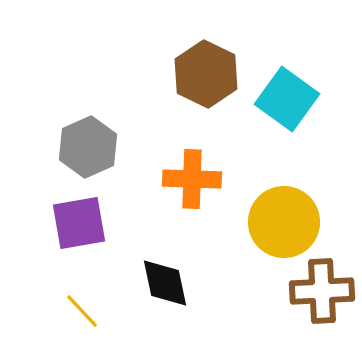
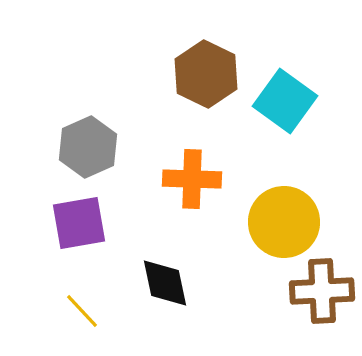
cyan square: moved 2 px left, 2 px down
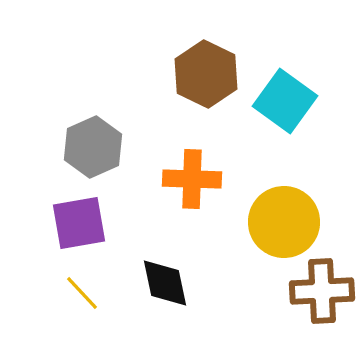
gray hexagon: moved 5 px right
yellow line: moved 18 px up
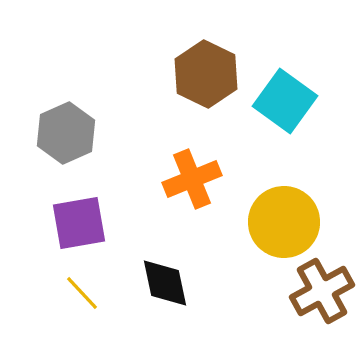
gray hexagon: moved 27 px left, 14 px up
orange cross: rotated 24 degrees counterclockwise
brown cross: rotated 26 degrees counterclockwise
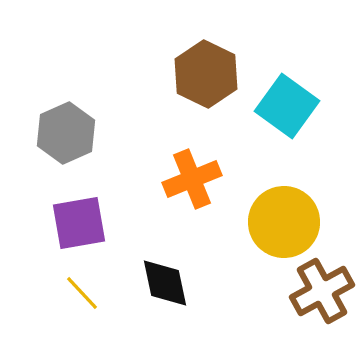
cyan square: moved 2 px right, 5 px down
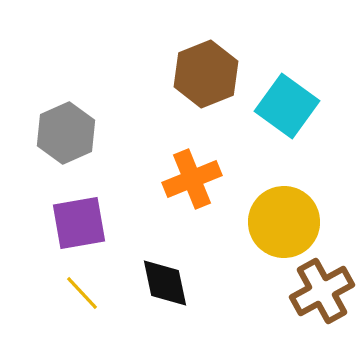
brown hexagon: rotated 12 degrees clockwise
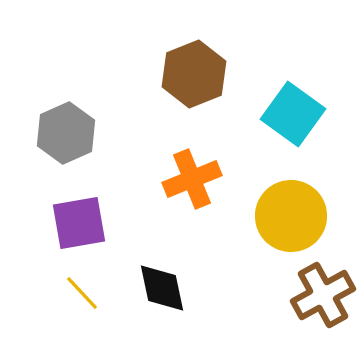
brown hexagon: moved 12 px left
cyan square: moved 6 px right, 8 px down
yellow circle: moved 7 px right, 6 px up
black diamond: moved 3 px left, 5 px down
brown cross: moved 1 px right, 4 px down
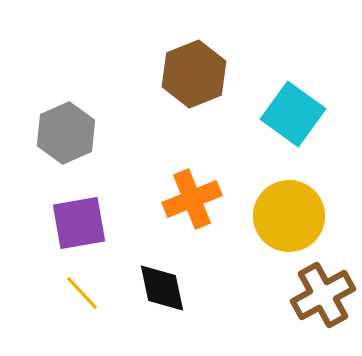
orange cross: moved 20 px down
yellow circle: moved 2 px left
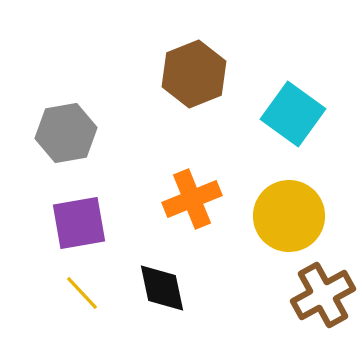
gray hexagon: rotated 14 degrees clockwise
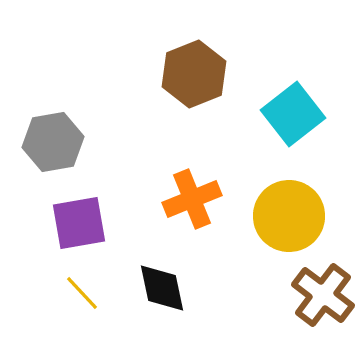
cyan square: rotated 16 degrees clockwise
gray hexagon: moved 13 px left, 9 px down
brown cross: rotated 24 degrees counterclockwise
